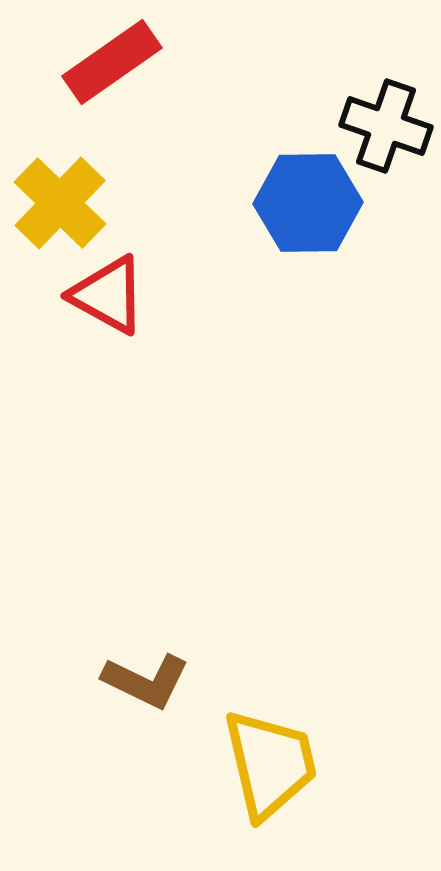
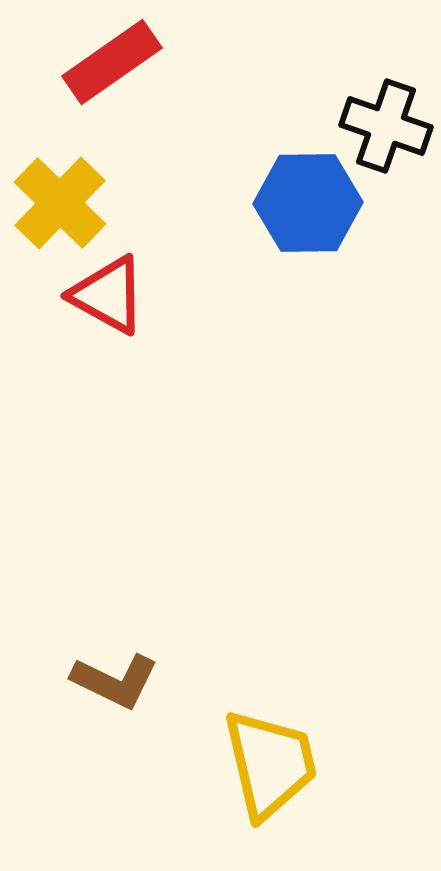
brown L-shape: moved 31 px left
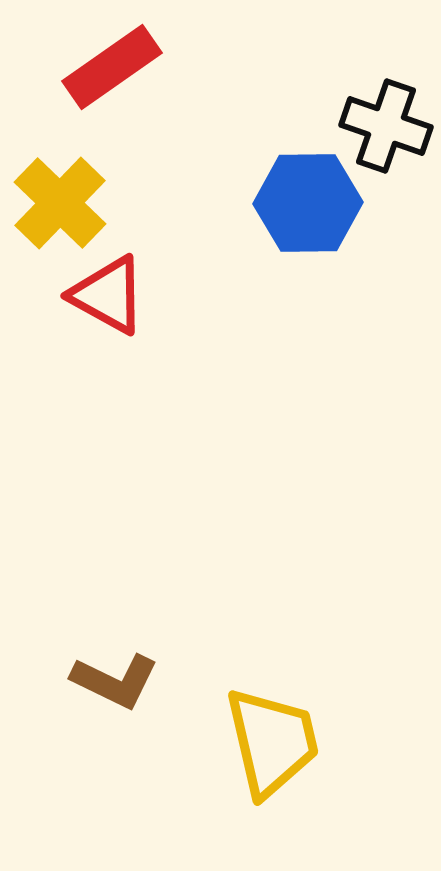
red rectangle: moved 5 px down
yellow trapezoid: moved 2 px right, 22 px up
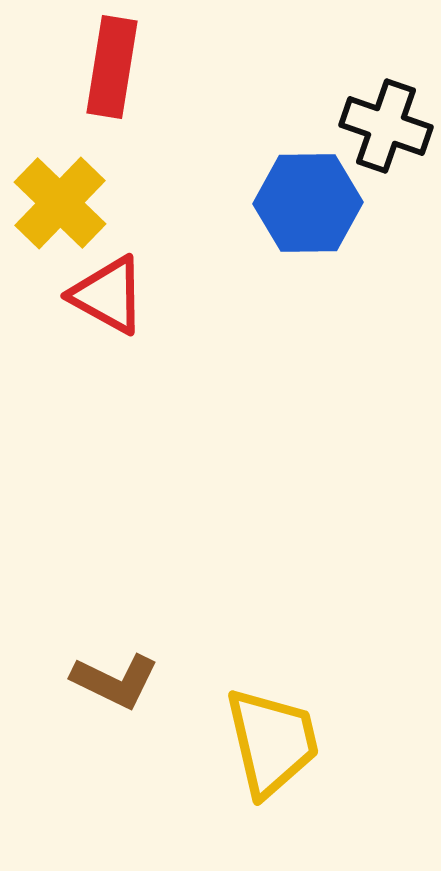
red rectangle: rotated 46 degrees counterclockwise
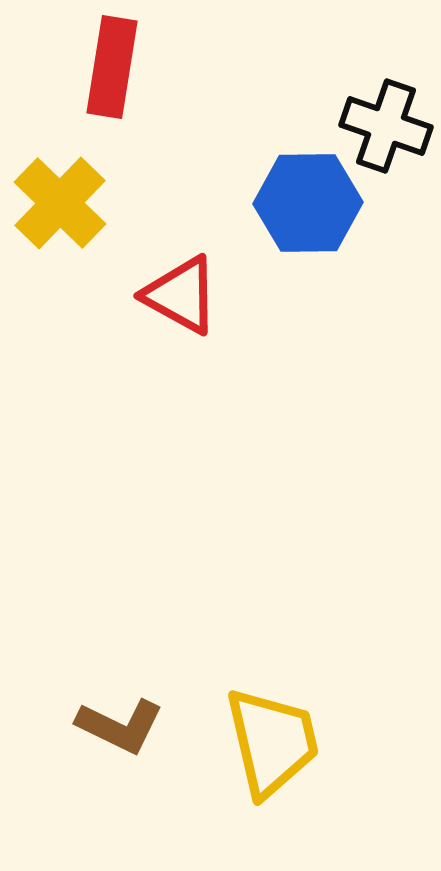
red triangle: moved 73 px right
brown L-shape: moved 5 px right, 45 px down
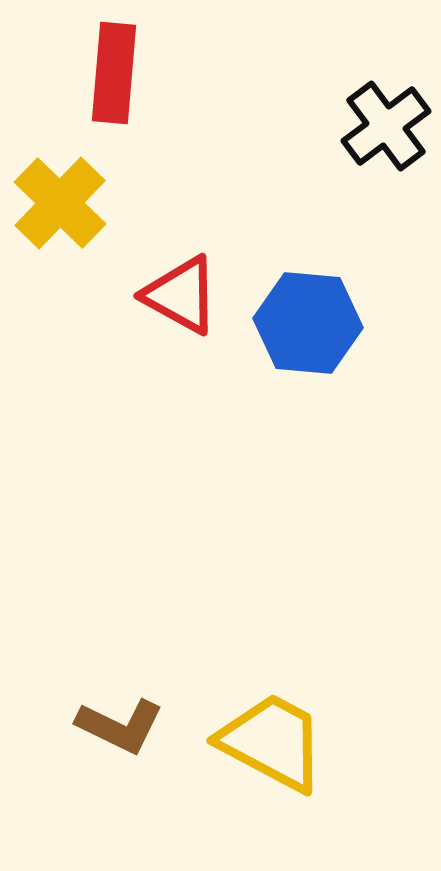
red rectangle: moved 2 px right, 6 px down; rotated 4 degrees counterclockwise
black cross: rotated 34 degrees clockwise
blue hexagon: moved 120 px down; rotated 6 degrees clockwise
yellow trapezoid: rotated 49 degrees counterclockwise
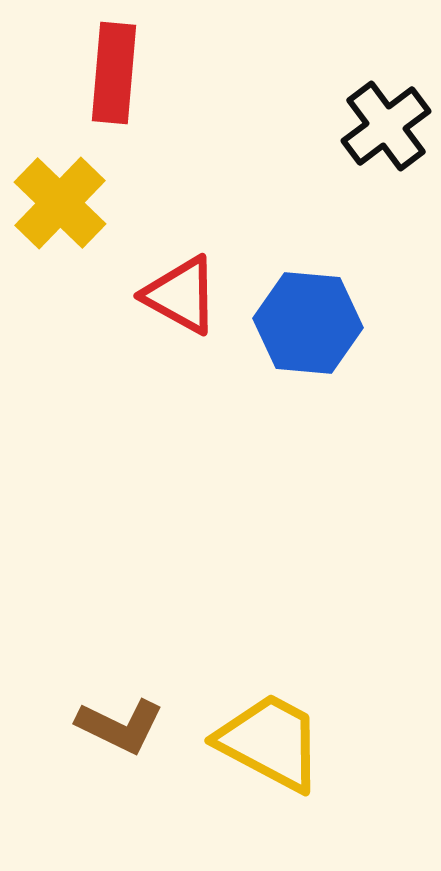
yellow trapezoid: moved 2 px left
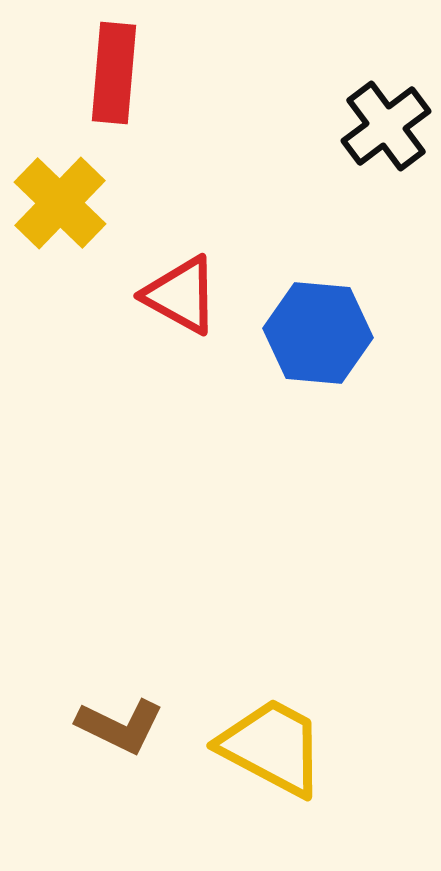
blue hexagon: moved 10 px right, 10 px down
yellow trapezoid: moved 2 px right, 5 px down
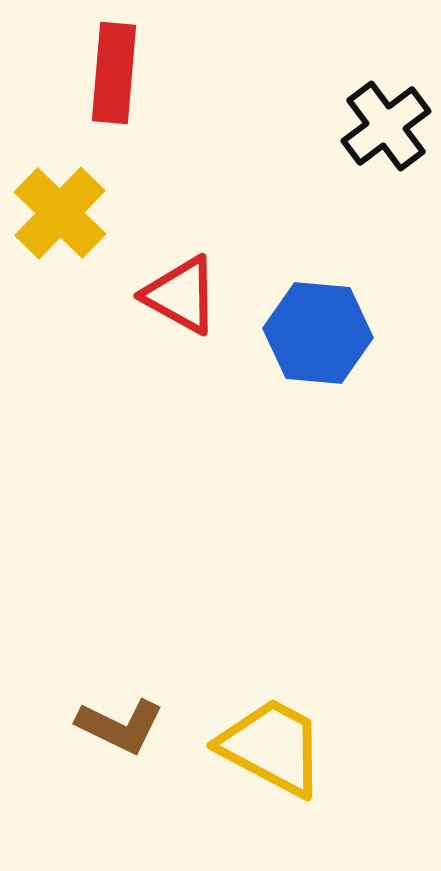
yellow cross: moved 10 px down
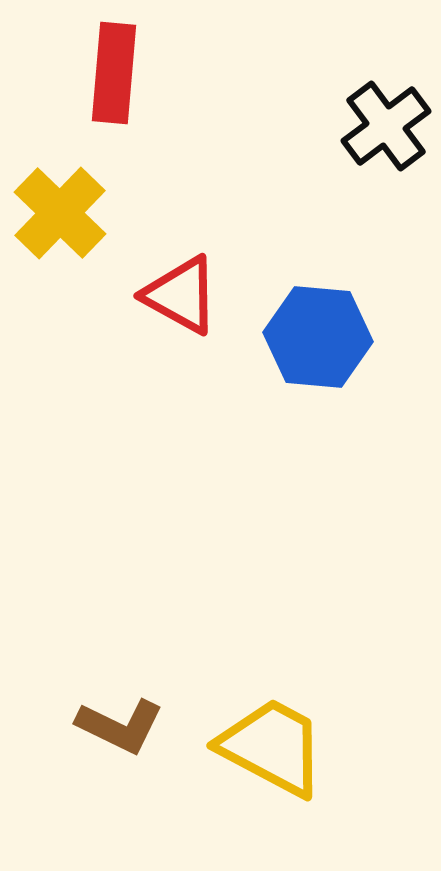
blue hexagon: moved 4 px down
